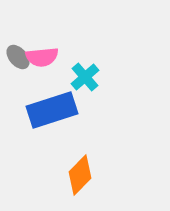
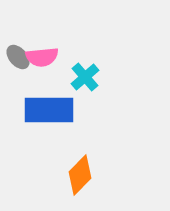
blue rectangle: moved 3 px left; rotated 18 degrees clockwise
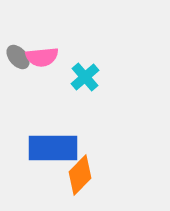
blue rectangle: moved 4 px right, 38 px down
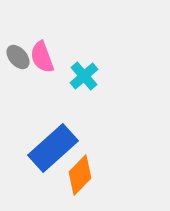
pink semicircle: rotated 76 degrees clockwise
cyan cross: moved 1 px left, 1 px up
blue rectangle: rotated 42 degrees counterclockwise
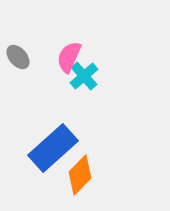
pink semicircle: moved 27 px right; rotated 44 degrees clockwise
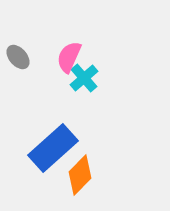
cyan cross: moved 2 px down
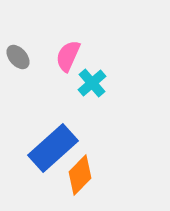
pink semicircle: moved 1 px left, 1 px up
cyan cross: moved 8 px right, 5 px down
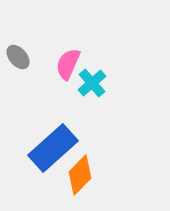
pink semicircle: moved 8 px down
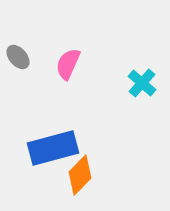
cyan cross: moved 50 px right; rotated 8 degrees counterclockwise
blue rectangle: rotated 27 degrees clockwise
